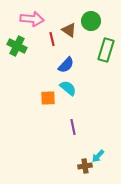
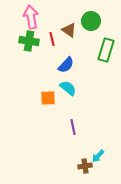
pink arrow: moved 1 px left, 2 px up; rotated 105 degrees counterclockwise
green cross: moved 12 px right, 5 px up; rotated 18 degrees counterclockwise
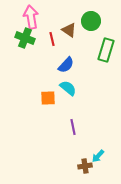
green cross: moved 4 px left, 3 px up; rotated 12 degrees clockwise
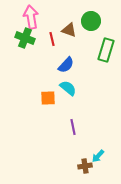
brown triangle: rotated 14 degrees counterclockwise
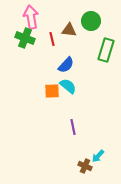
brown triangle: rotated 14 degrees counterclockwise
cyan semicircle: moved 2 px up
orange square: moved 4 px right, 7 px up
brown cross: rotated 32 degrees clockwise
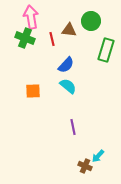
orange square: moved 19 px left
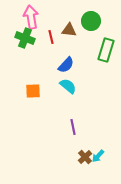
red line: moved 1 px left, 2 px up
brown cross: moved 9 px up; rotated 24 degrees clockwise
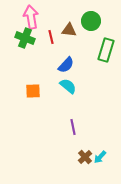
cyan arrow: moved 2 px right, 1 px down
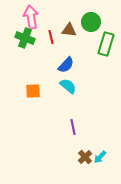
green circle: moved 1 px down
green rectangle: moved 6 px up
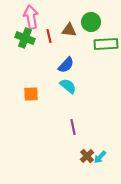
red line: moved 2 px left, 1 px up
green rectangle: rotated 70 degrees clockwise
orange square: moved 2 px left, 3 px down
brown cross: moved 2 px right, 1 px up
